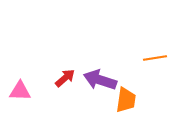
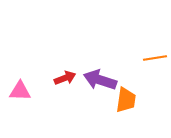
red arrow: rotated 20 degrees clockwise
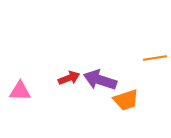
red arrow: moved 4 px right
orange trapezoid: rotated 64 degrees clockwise
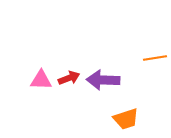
purple arrow: moved 3 px right; rotated 16 degrees counterclockwise
pink triangle: moved 21 px right, 11 px up
orange trapezoid: moved 19 px down
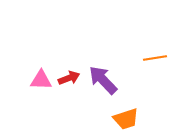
purple arrow: rotated 44 degrees clockwise
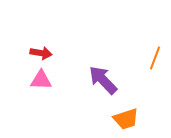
orange line: rotated 60 degrees counterclockwise
red arrow: moved 28 px left, 25 px up; rotated 30 degrees clockwise
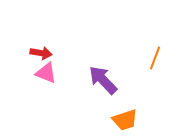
pink triangle: moved 5 px right, 7 px up; rotated 20 degrees clockwise
orange trapezoid: moved 1 px left, 1 px down
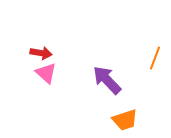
pink triangle: rotated 20 degrees clockwise
purple arrow: moved 4 px right
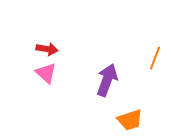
red arrow: moved 6 px right, 4 px up
purple arrow: rotated 64 degrees clockwise
orange trapezoid: moved 5 px right
